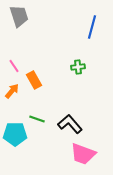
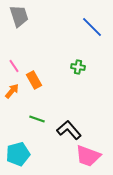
blue line: rotated 60 degrees counterclockwise
green cross: rotated 16 degrees clockwise
black L-shape: moved 1 px left, 6 px down
cyan pentagon: moved 3 px right, 20 px down; rotated 15 degrees counterclockwise
pink trapezoid: moved 5 px right, 2 px down
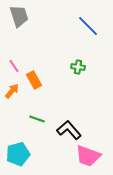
blue line: moved 4 px left, 1 px up
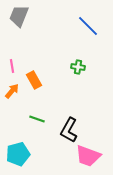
gray trapezoid: rotated 140 degrees counterclockwise
pink line: moved 2 px left; rotated 24 degrees clockwise
black L-shape: rotated 110 degrees counterclockwise
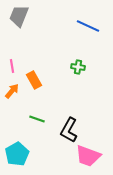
blue line: rotated 20 degrees counterclockwise
cyan pentagon: moved 1 px left; rotated 15 degrees counterclockwise
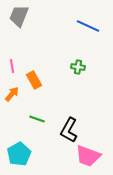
orange arrow: moved 3 px down
cyan pentagon: moved 2 px right
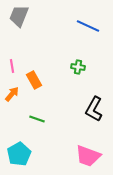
black L-shape: moved 25 px right, 21 px up
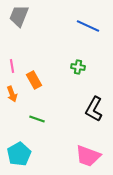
orange arrow: rotated 119 degrees clockwise
